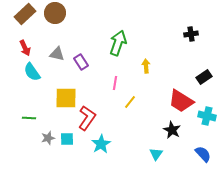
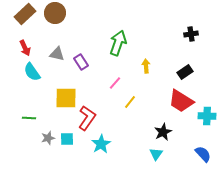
black rectangle: moved 19 px left, 5 px up
pink line: rotated 32 degrees clockwise
cyan cross: rotated 12 degrees counterclockwise
black star: moved 9 px left, 2 px down; rotated 18 degrees clockwise
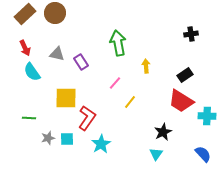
green arrow: rotated 30 degrees counterclockwise
black rectangle: moved 3 px down
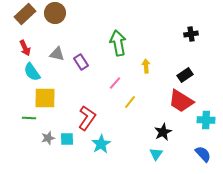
yellow square: moved 21 px left
cyan cross: moved 1 px left, 4 px down
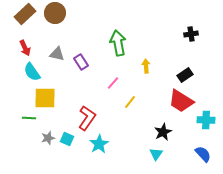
pink line: moved 2 px left
cyan square: rotated 24 degrees clockwise
cyan star: moved 2 px left
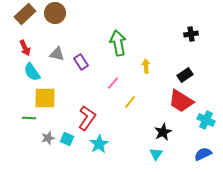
cyan cross: rotated 24 degrees clockwise
blue semicircle: rotated 72 degrees counterclockwise
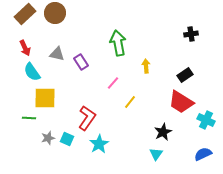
red trapezoid: moved 1 px down
